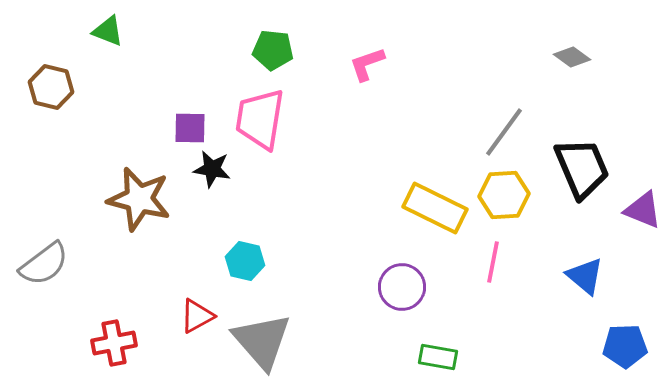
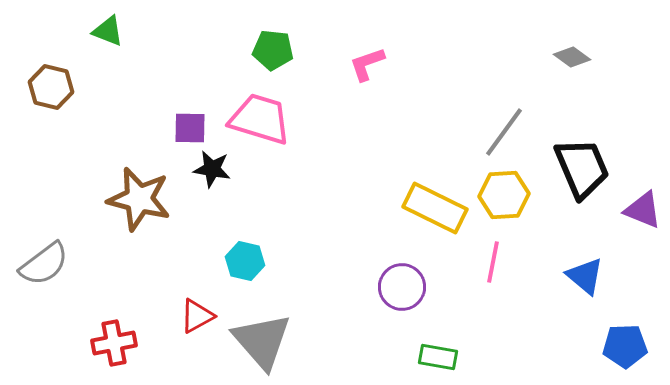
pink trapezoid: rotated 98 degrees clockwise
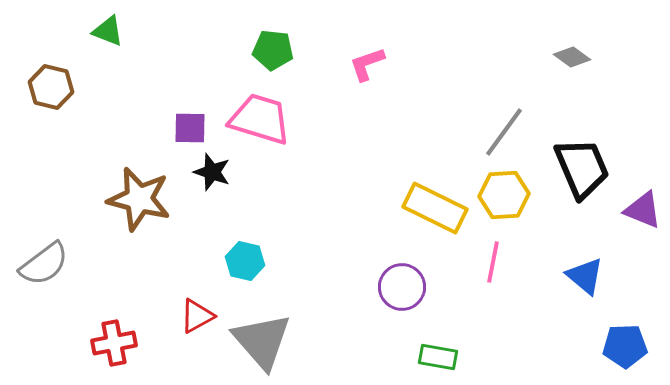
black star: moved 3 px down; rotated 9 degrees clockwise
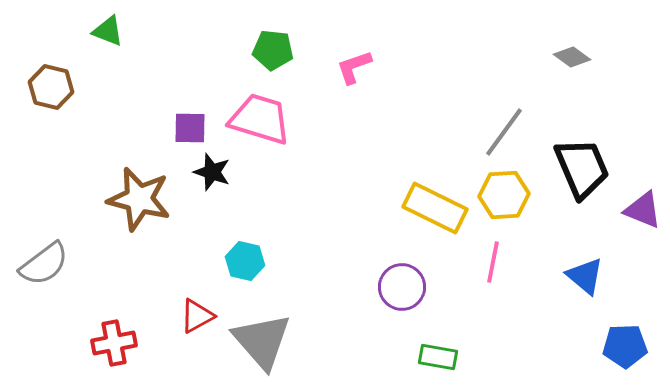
pink L-shape: moved 13 px left, 3 px down
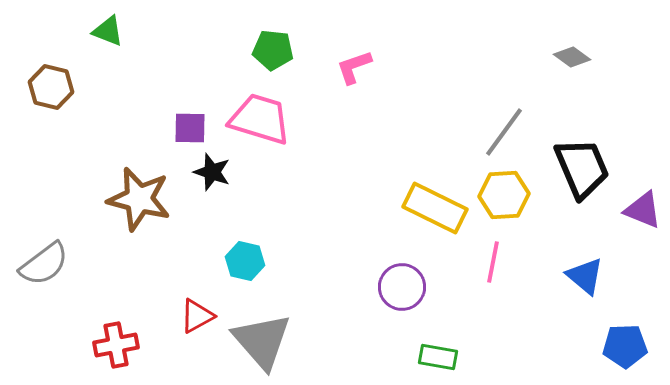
red cross: moved 2 px right, 2 px down
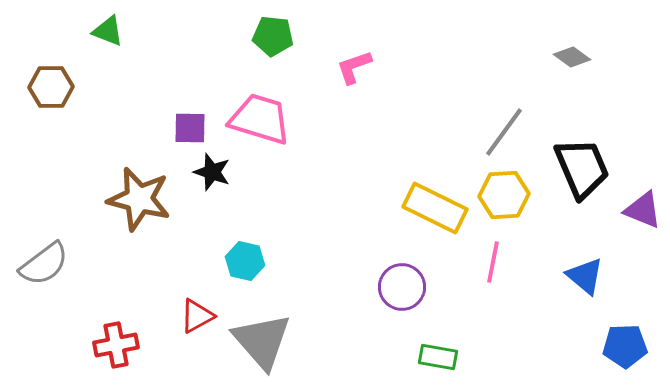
green pentagon: moved 14 px up
brown hexagon: rotated 15 degrees counterclockwise
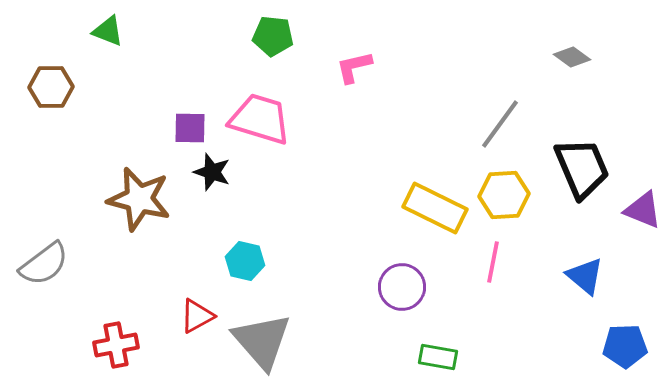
pink L-shape: rotated 6 degrees clockwise
gray line: moved 4 px left, 8 px up
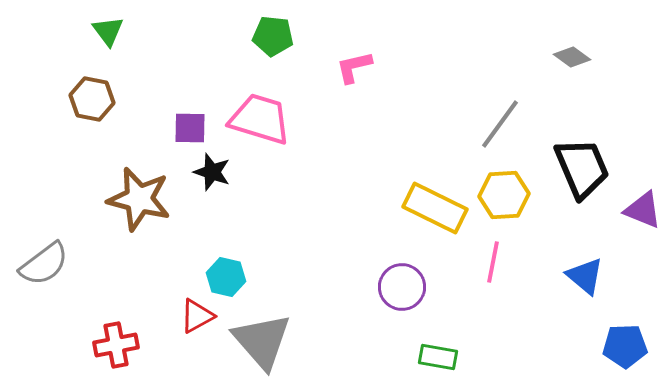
green triangle: rotated 32 degrees clockwise
brown hexagon: moved 41 px right, 12 px down; rotated 12 degrees clockwise
cyan hexagon: moved 19 px left, 16 px down
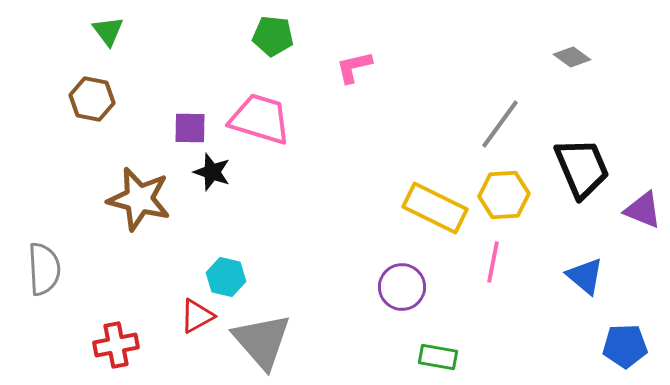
gray semicircle: moved 5 px down; rotated 56 degrees counterclockwise
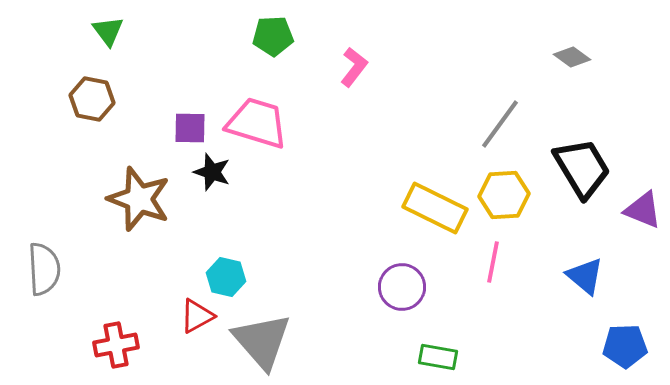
green pentagon: rotated 9 degrees counterclockwise
pink L-shape: rotated 141 degrees clockwise
pink trapezoid: moved 3 px left, 4 px down
black trapezoid: rotated 8 degrees counterclockwise
brown star: rotated 6 degrees clockwise
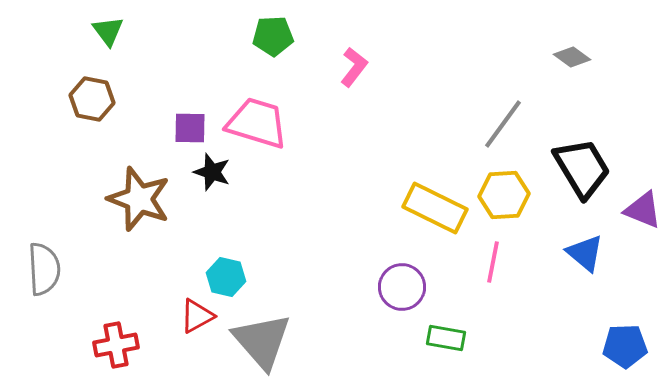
gray line: moved 3 px right
blue triangle: moved 23 px up
green rectangle: moved 8 px right, 19 px up
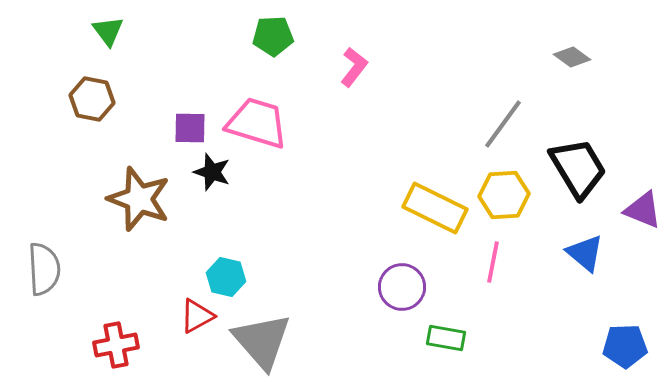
black trapezoid: moved 4 px left
